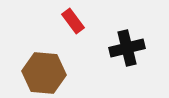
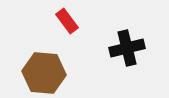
red rectangle: moved 6 px left
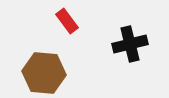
black cross: moved 3 px right, 4 px up
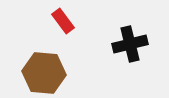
red rectangle: moved 4 px left
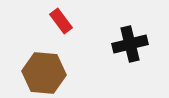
red rectangle: moved 2 px left
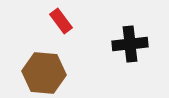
black cross: rotated 8 degrees clockwise
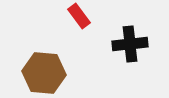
red rectangle: moved 18 px right, 5 px up
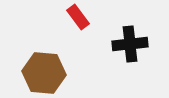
red rectangle: moved 1 px left, 1 px down
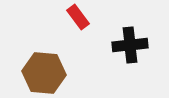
black cross: moved 1 px down
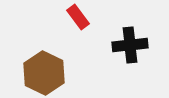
brown hexagon: rotated 21 degrees clockwise
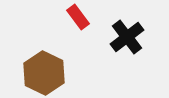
black cross: moved 3 px left, 8 px up; rotated 32 degrees counterclockwise
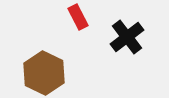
red rectangle: rotated 10 degrees clockwise
